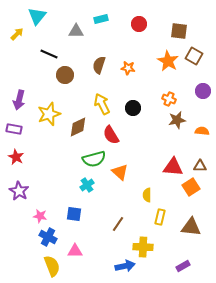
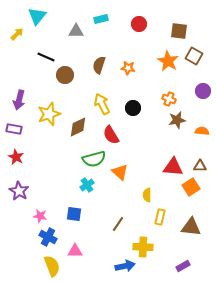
black line at (49, 54): moved 3 px left, 3 px down
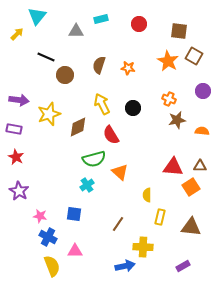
purple arrow at (19, 100): rotated 96 degrees counterclockwise
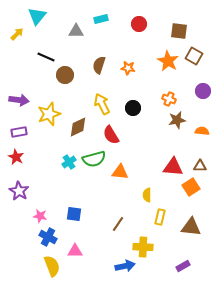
purple rectangle at (14, 129): moved 5 px right, 3 px down; rotated 21 degrees counterclockwise
orange triangle at (120, 172): rotated 36 degrees counterclockwise
cyan cross at (87, 185): moved 18 px left, 23 px up
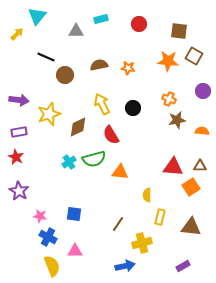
orange star at (168, 61): rotated 25 degrees counterclockwise
brown semicircle at (99, 65): rotated 60 degrees clockwise
yellow cross at (143, 247): moved 1 px left, 4 px up; rotated 18 degrees counterclockwise
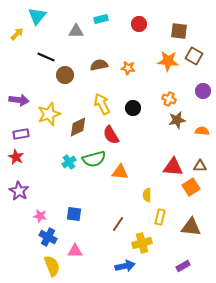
purple rectangle at (19, 132): moved 2 px right, 2 px down
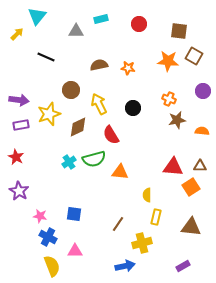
brown circle at (65, 75): moved 6 px right, 15 px down
yellow arrow at (102, 104): moved 3 px left
purple rectangle at (21, 134): moved 9 px up
yellow rectangle at (160, 217): moved 4 px left
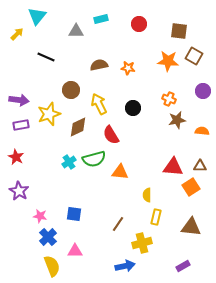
blue cross at (48, 237): rotated 18 degrees clockwise
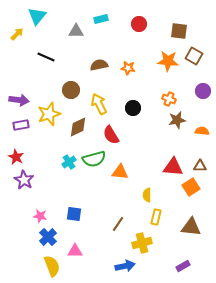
purple star at (19, 191): moved 5 px right, 11 px up
